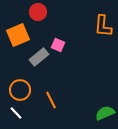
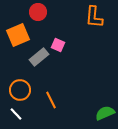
orange L-shape: moved 9 px left, 9 px up
white line: moved 1 px down
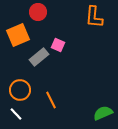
green semicircle: moved 2 px left
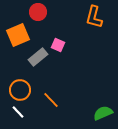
orange L-shape: rotated 10 degrees clockwise
gray rectangle: moved 1 px left
orange line: rotated 18 degrees counterclockwise
white line: moved 2 px right, 2 px up
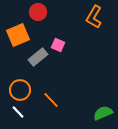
orange L-shape: rotated 15 degrees clockwise
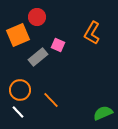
red circle: moved 1 px left, 5 px down
orange L-shape: moved 2 px left, 16 px down
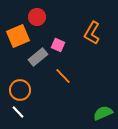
orange square: moved 1 px down
orange line: moved 12 px right, 24 px up
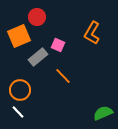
orange square: moved 1 px right
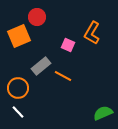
pink square: moved 10 px right
gray rectangle: moved 3 px right, 9 px down
orange line: rotated 18 degrees counterclockwise
orange circle: moved 2 px left, 2 px up
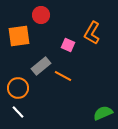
red circle: moved 4 px right, 2 px up
orange square: rotated 15 degrees clockwise
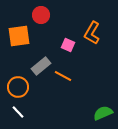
orange circle: moved 1 px up
